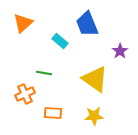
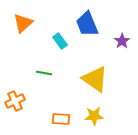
cyan rectangle: rotated 14 degrees clockwise
purple star: moved 2 px right, 10 px up
orange cross: moved 10 px left, 7 px down
orange rectangle: moved 8 px right, 6 px down
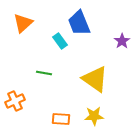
blue trapezoid: moved 8 px left, 1 px up
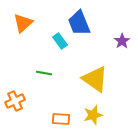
yellow star: moved 1 px left, 1 px up; rotated 12 degrees counterclockwise
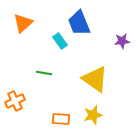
purple star: rotated 28 degrees clockwise
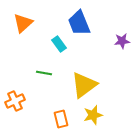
cyan rectangle: moved 1 px left, 3 px down
yellow triangle: moved 11 px left, 6 px down; rotated 48 degrees clockwise
orange rectangle: rotated 72 degrees clockwise
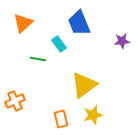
green line: moved 6 px left, 14 px up
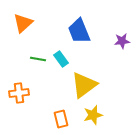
blue trapezoid: moved 8 px down
cyan rectangle: moved 2 px right, 15 px down
orange cross: moved 4 px right, 8 px up; rotated 18 degrees clockwise
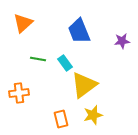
cyan rectangle: moved 4 px right, 4 px down
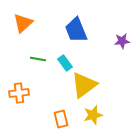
blue trapezoid: moved 3 px left, 1 px up
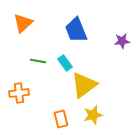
green line: moved 2 px down
